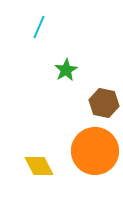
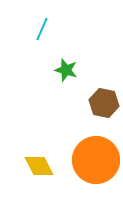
cyan line: moved 3 px right, 2 px down
green star: rotated 25 degrees counterclockwise
orange circle: moved 1 px right, 9 px down
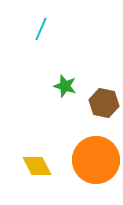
cyan line: moved 1 px left
green star: moved 1 px left, 16 px down
yellow diamond: moved 2 px left
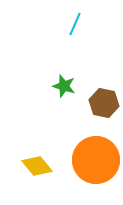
cyan line: moved 34 px right, 5 px up
green star: moved 1 px left
yellow diamond: rotated 12 degrees counterclockwise
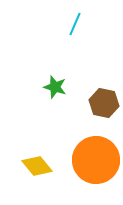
green star: moved 9 px left, 1 px down
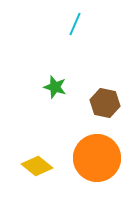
brown hexagon: moved 1 px right
orange circle: moved 1 px right, 2 px up
yellow diamond: rotated 12 degrees counterclockwise
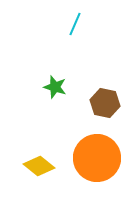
yellow diamond: moved 2 px right
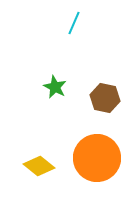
cyan line: moved 1 px left, 1 px up
green star: rotated 10 degrees clockwise
brown hexagon: moved 5 px up
